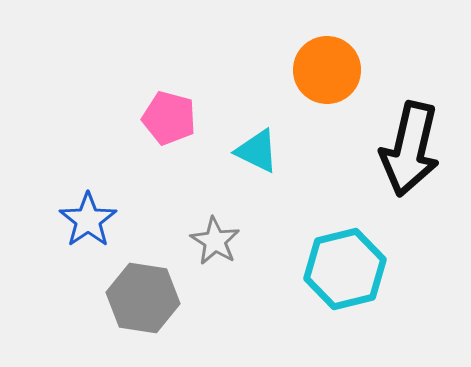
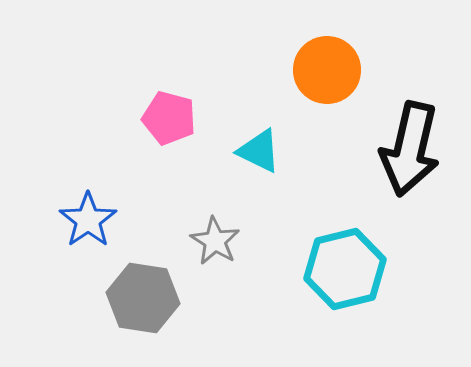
cyan triangle: moved 2 px right
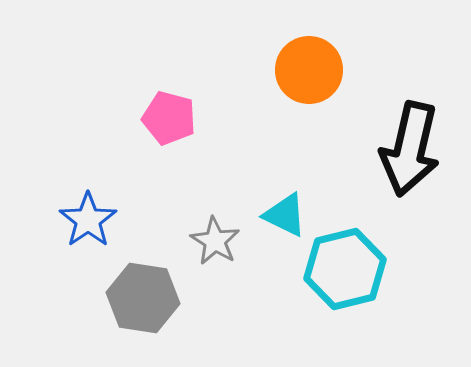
orange circle: moved 18 px left
cyan triangle: moved 26 px right, 64 px down
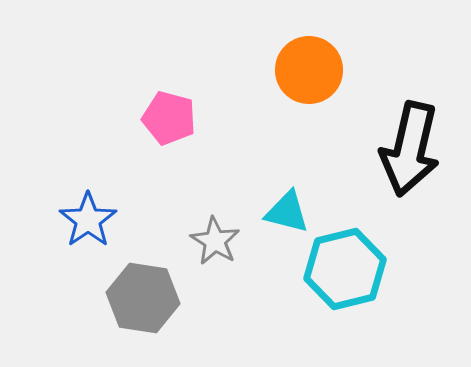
cyan triangle: moved 2 px right, 3 px up; rotated 12 degrees counterclockwise
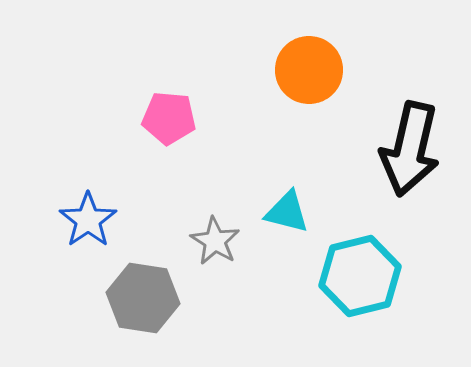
pink pentagon: rotated 10 degrees counterclockwise
cyan hexagon: moved 15 px right, 7 px down
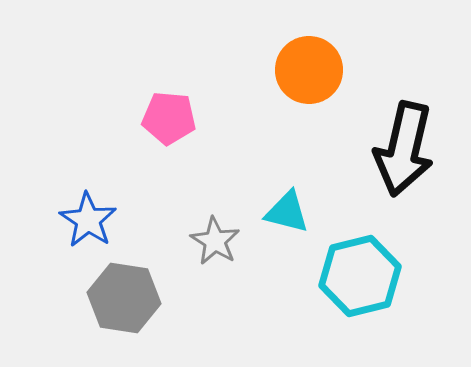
black arrow: moved 6 px left
blue star: rotated 4 degrees counterclockwise
gray hexagon: moved 19 px left
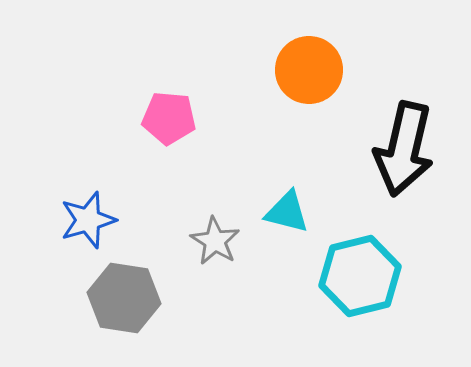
blue star: rotated 22 degrees clockwise
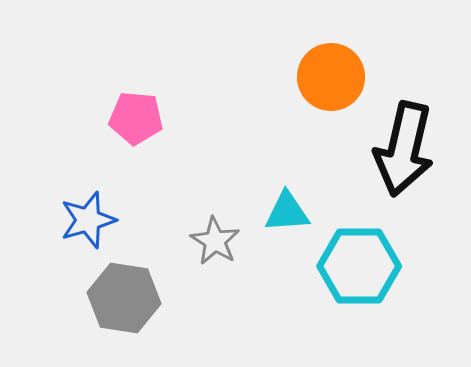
orange circle: moved 22 px right, 7 px down
pink pentagon: moved 33 px left
cyan triangle: rotated 18 degrees counterclockwise
cyan hexagon: moved 1 px left, 10 px up; rotated 14 degrees clockwise
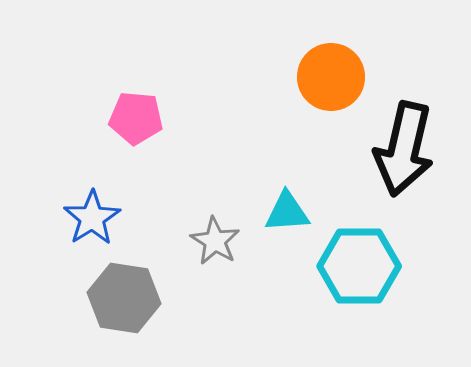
blue star: moved 4 px right, 2 px up; rotated 16 degrees counterclockwise
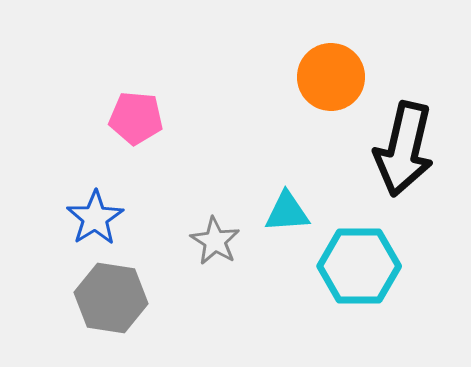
blue star: moved 3 px right
gray hexagon: moved 13 px left
